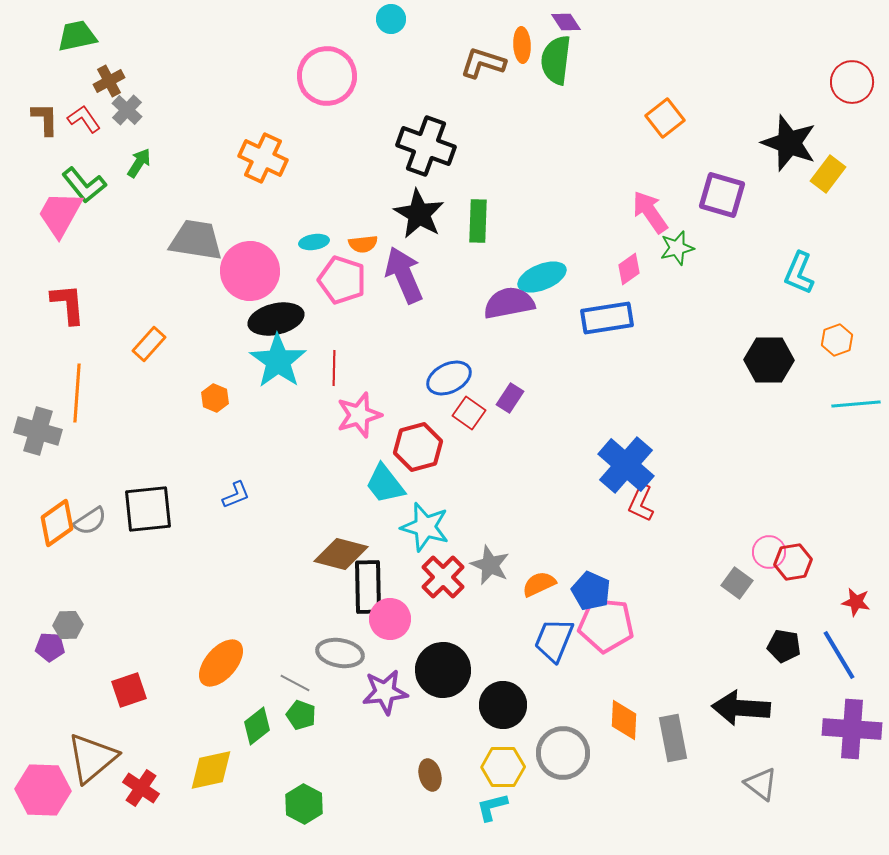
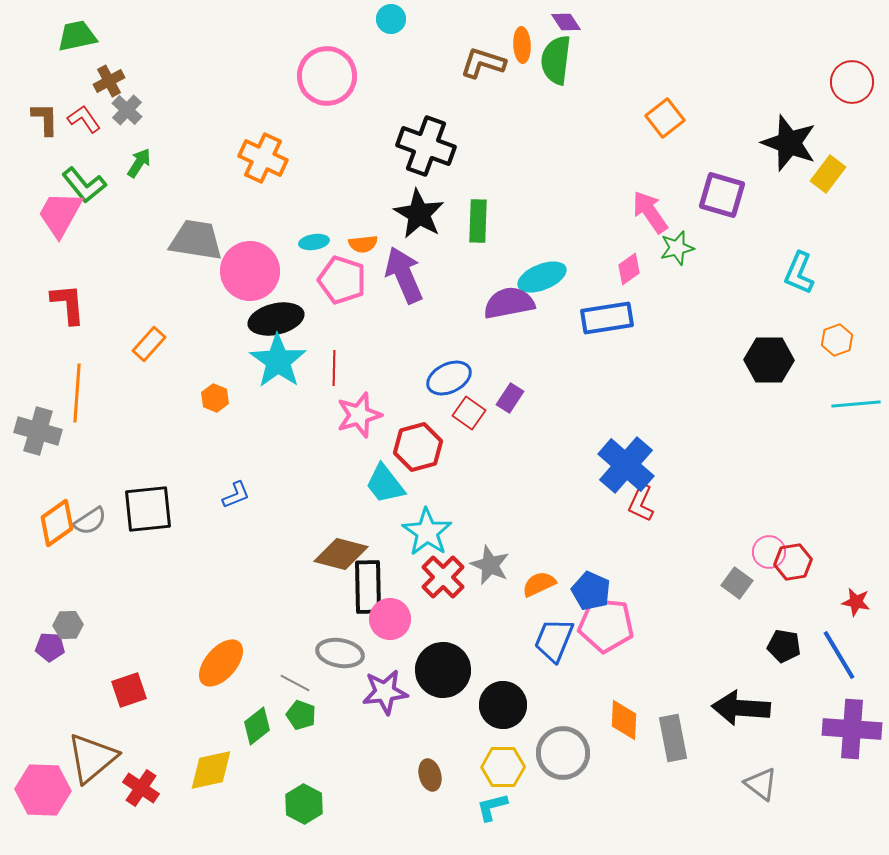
cyan star at (425, 527): moved 2 px right, 5 px down; rotated 18 degrees clockwise
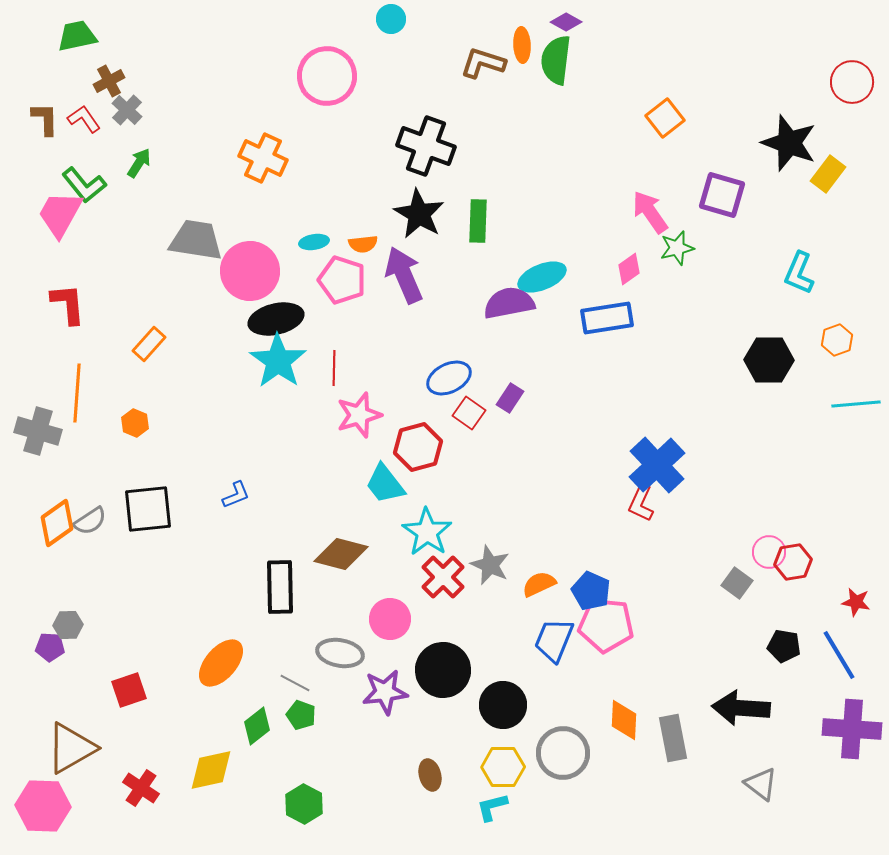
purple diamond at (566, 22): rotated 28 degrees counterclockwise
orange hexagon at (215, 398): moved 80 px left, 25 px down
blue cross at (626, 465): moved 31 px right; rotated 6 degrees clockwise
black rectangle at (368, 587): moved 88 px left
brown triangle at (92, 758): moved 21 px left, 10 px up; rotated 10 degrees clockwise
pink hexagon at (43, 790): moved 16 px down
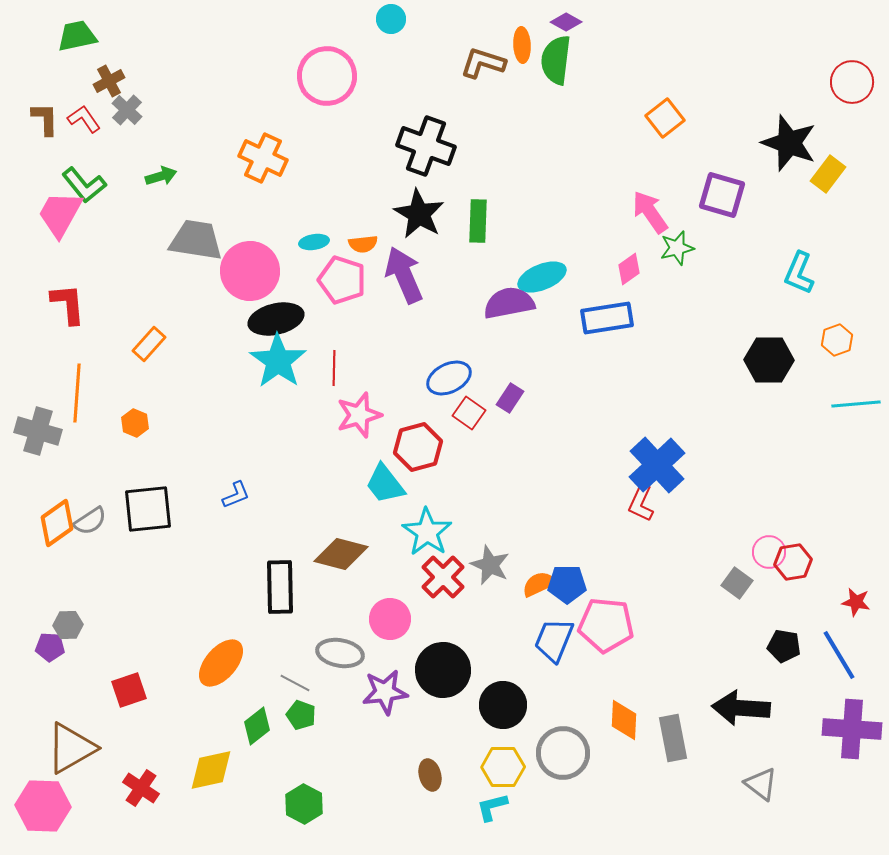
green arrow at (139, 163): moved 22 px right, 13 px down; rotated 40 degrees clockwise
blue pentagon at (591, 591): moved 24 px left, 7 px up; rotated 24 degrees counterclockwise
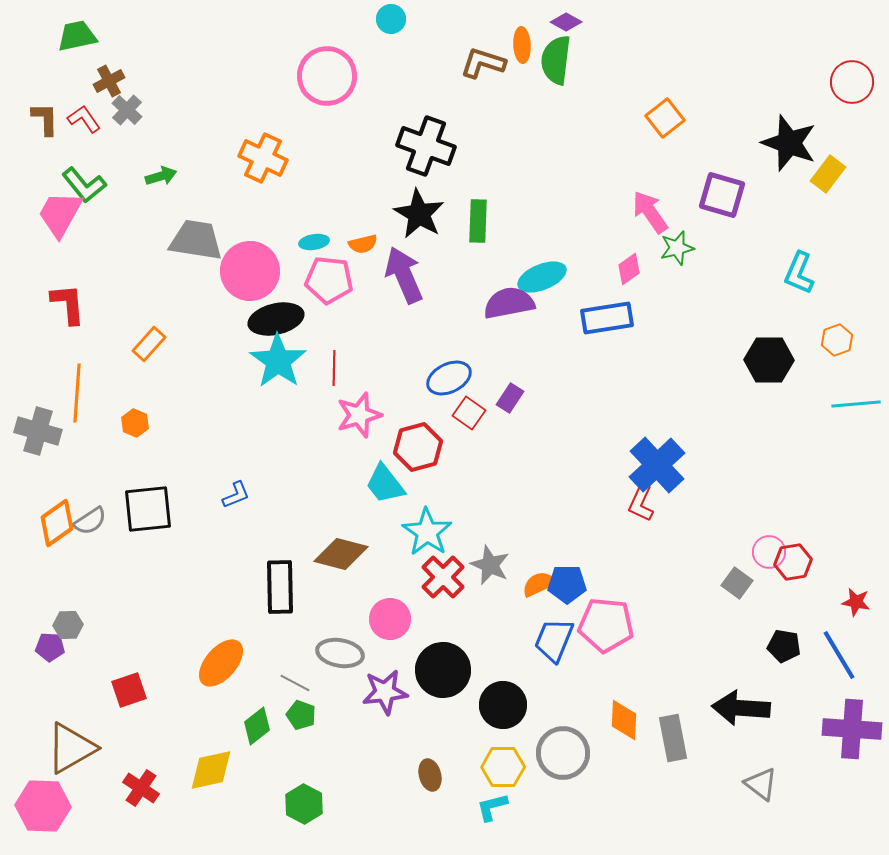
orange semicircle at (363, 244): rotated 8 degrees counterclockwise
pink pentagon at (342, 280): moved 13 px left; rotated 12 degrees counterclockwise
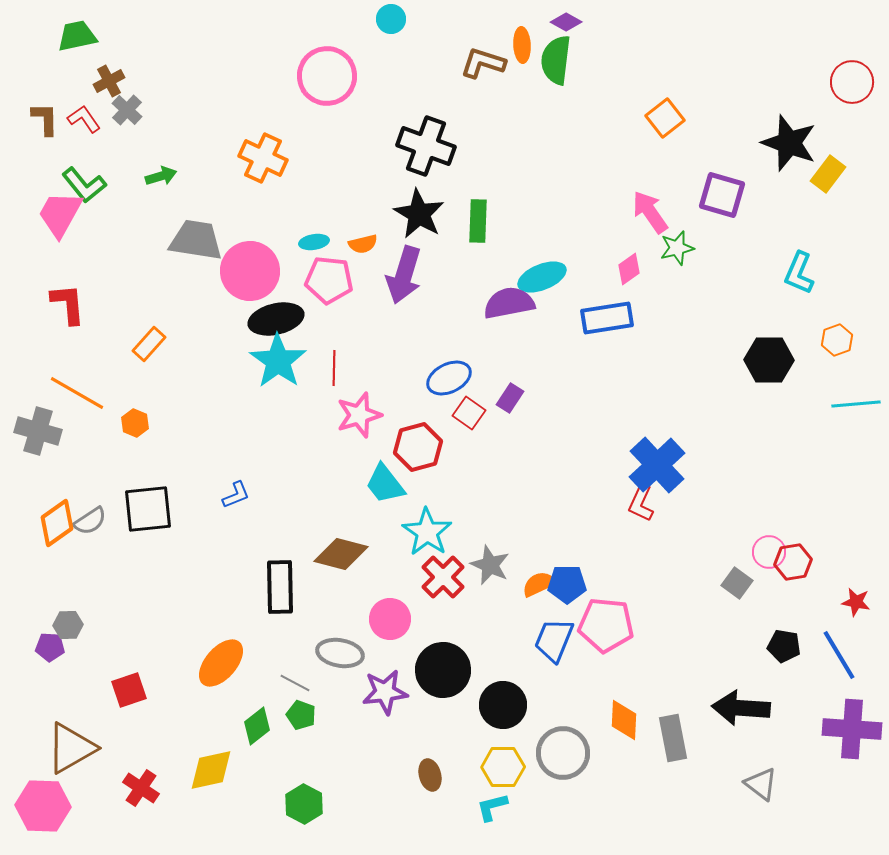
purple arrow at (404, 275): rotated 140 degrees counterclockwise
orange line at (77, 393): rotated 64 degrees counterclockwise
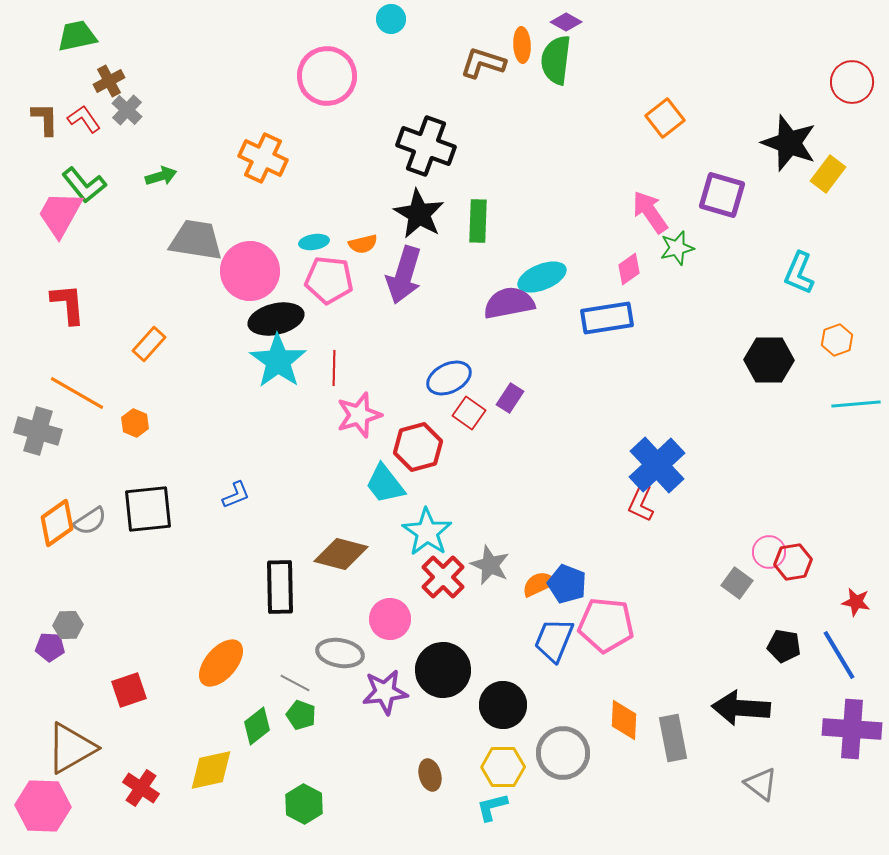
blue pentagon at (567, 584): rotated 21 degrees clockwise
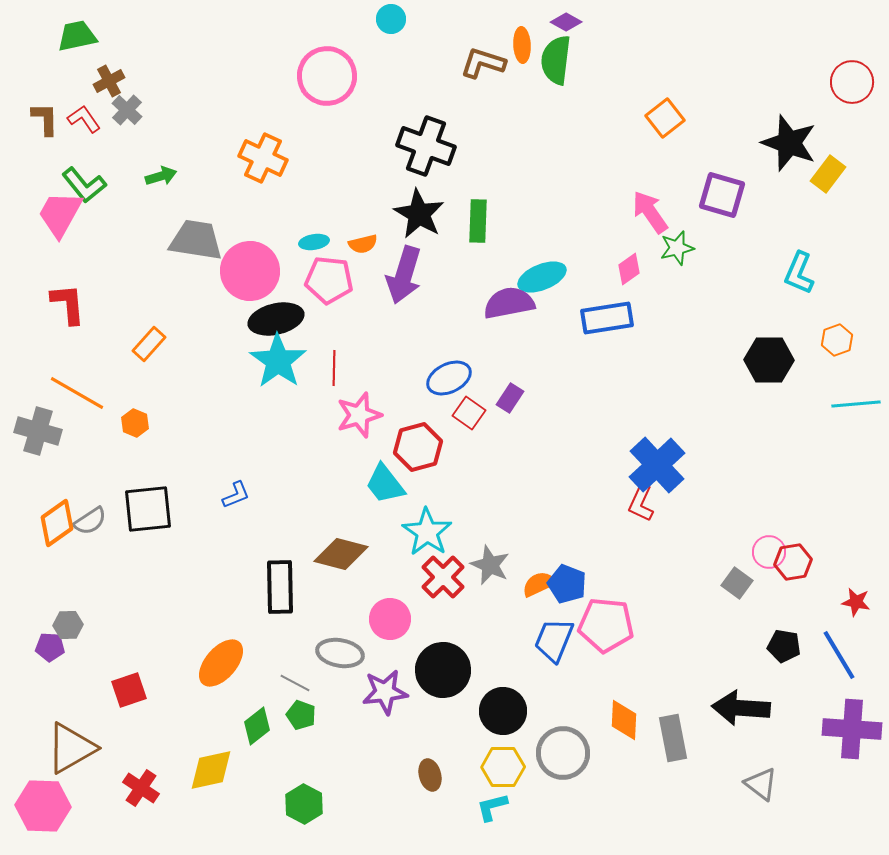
black circle at (503, 705): moved 6 px down
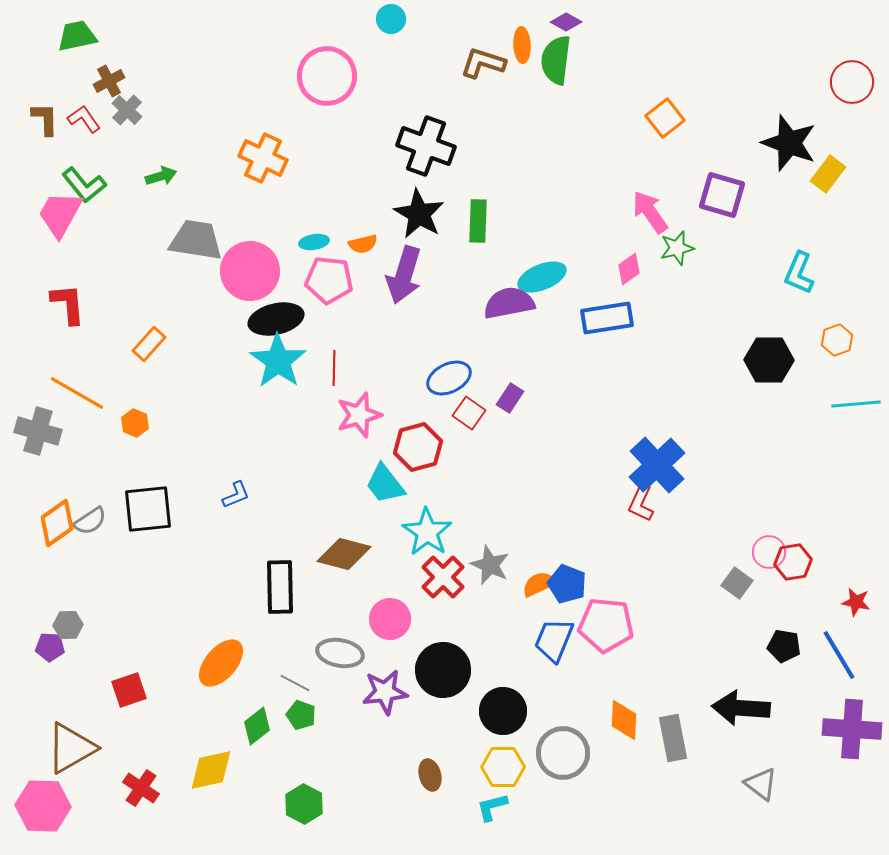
brown diamond at (341, 554): moved 3 px right
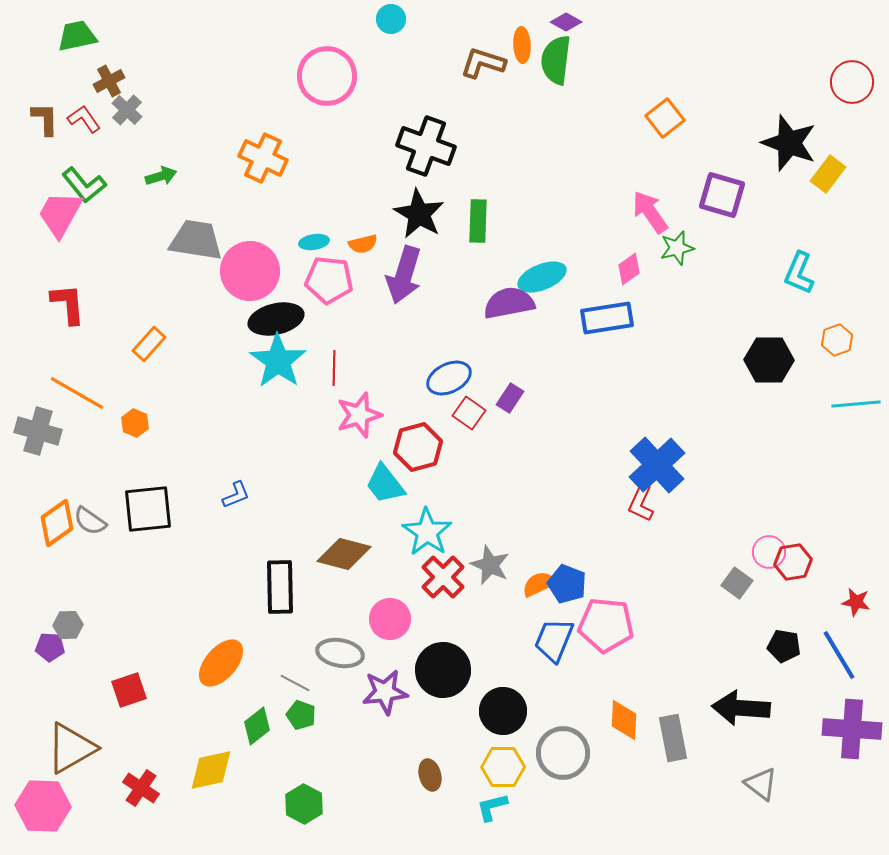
gray semicircle at (90, 521): rotated 68 degrees clockwise
